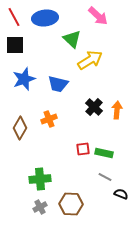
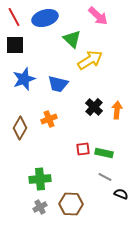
blue ellipse: rotated 10 degrees counterclockwise
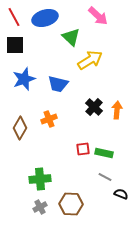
green triangle: moved 1 px left, 2 px up
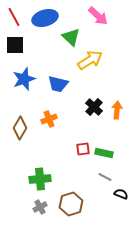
brown hexagon: rotated 20 degrees counterclockwise
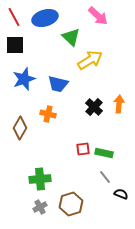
orange arrow: moved 2 px right, 6 px up
orange cross: moved 1 px left, 5 px up; rotated 35 degrees clockwise
gray line: rotated 24 degrees clockwise
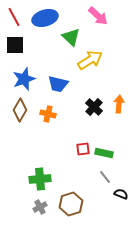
brown diamond: moved 18 px up
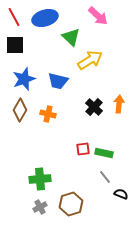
blue trapezoid: moved 3 px up
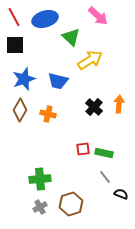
blue ellipse: moved 1 px down
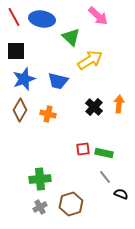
blue ellipse: moved 3 px left; rotated 25 degrees clockwise
black square: moved 1 px right, 6 px down
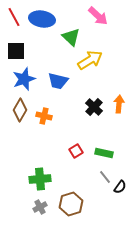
orange cross: moved 4 px left, 2 px down
red square: moved 7 px left, 2 px down; rotated 24 degrees counterclockwise
black semicircle: moved 1 px left, 7 px up; rotated 104 degrees clockwise
